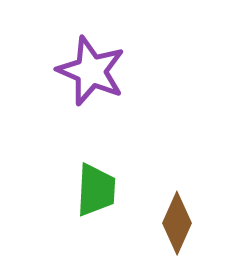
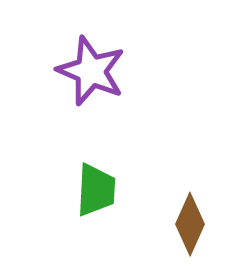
brown diamond: moved 13 px right, 1 px down
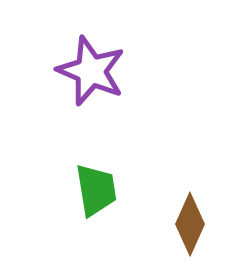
green trapezoid: rotated 12 degrees counterclockwise
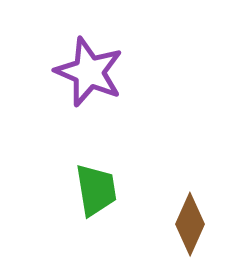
purple star: moved 2 px left, 1 px down
